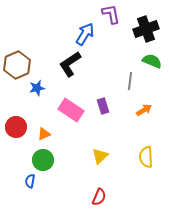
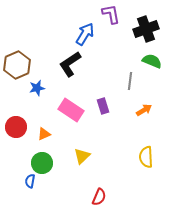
yellow triangle: moved 18 px left
green circle: moved 1 px left, 3 px down
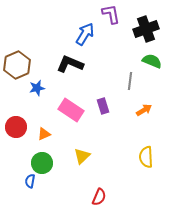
black L-shape: rotated 56 degrees clockwise
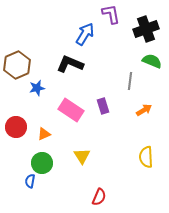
yellow triangle: rotated 18 degrees counterclockwise
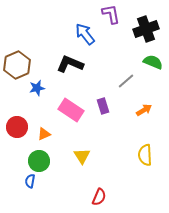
blue arrow: rotated 70 degrees counterclockwise
green semicircle: moved 1 px right, 1 px down
gray line: moved 4 px left; rotated 42 degrees clockwise
red circle: moved 1 px right
yellow semicircle: moved 1 px left, 2 px up
green circle: moved 3 px left, 2 px up
